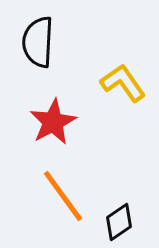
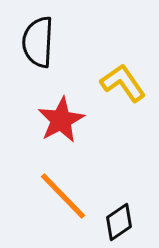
red star: moved 8 px right, 2 px up
orange line: rotated 8 degrees counterclockwise
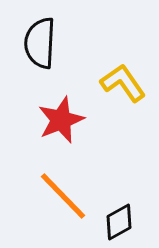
black semicircle: moved 2 px right, 1 px down
red star: rotated 6 degrees clockwise
black diamond: rotated 6 degrees clockwise
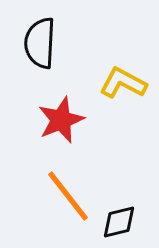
yellow L-shape: rotated 27 degrees counterclockwise
orange line: moved 5 px right; rotated 6 degrees clockwise
black diamond: rotated 15 degrees clockwise
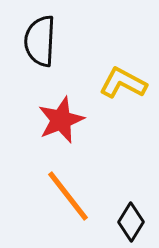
black semicircle: moved 2 px up
black diamond: moved 12 px right; rotated 45 degrees counterclockwise
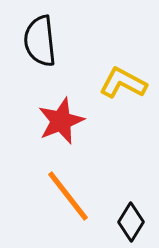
black semicircle: rotated 9 degrees counterclockwise
red star: moved 1 px down
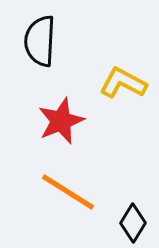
black semicircle: rotated 9 degrees clockwise
orange line: moved 4 px up; rotated 20 degrees counterclockwise
black diamond: moved 2 px right, 1 px down
